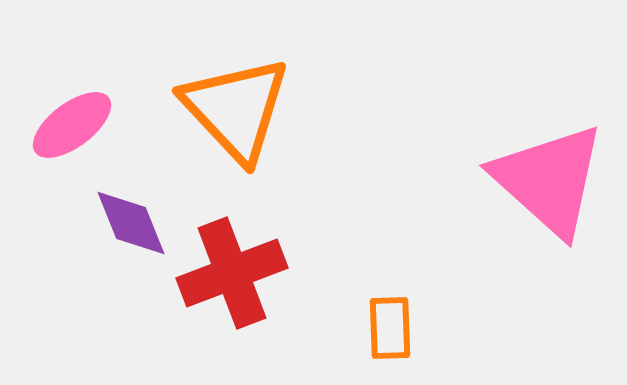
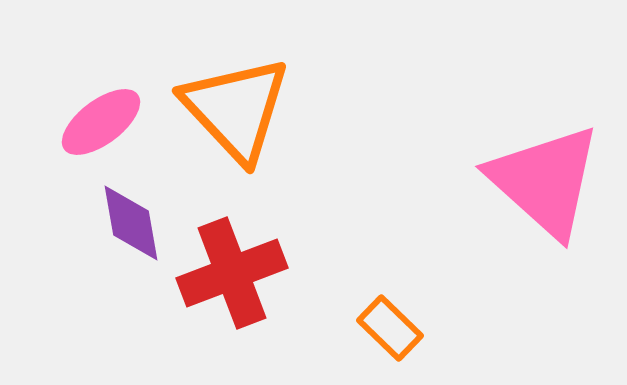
pink ellipse: moved 29 px right, 3 px up
pink triangle: moved 4 px left, 1 px down
purple diamond: rotated 12 degrees clockwise
orange rectangle: rotated 44 degrees counterclockwise
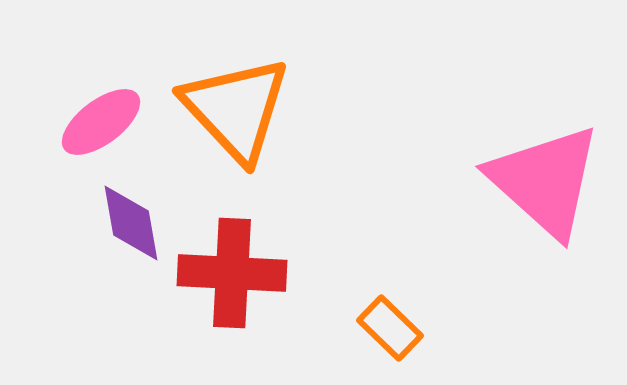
red cross: rotated 24 degrees clockwise
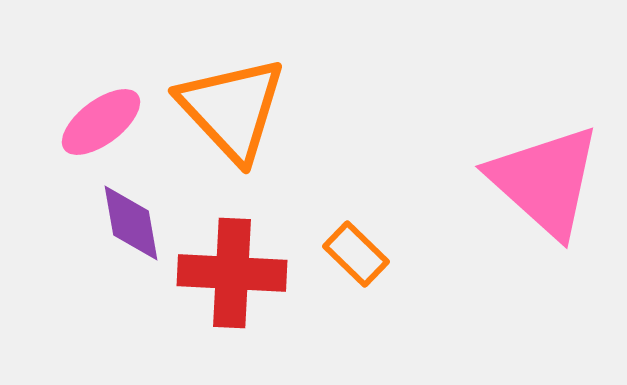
orange triangle: moved 4 px left
orange rectangle: moved 34 px left, 74 px up
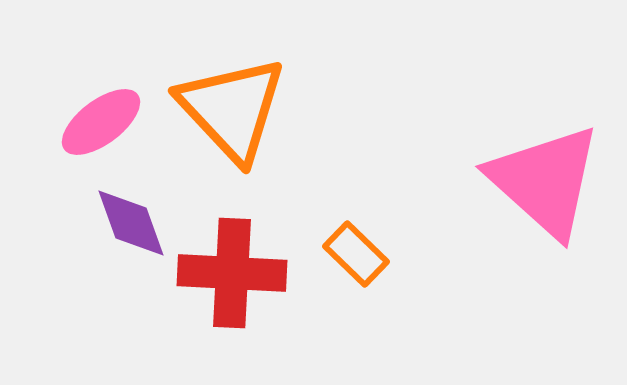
purple diamond: rotated 10 degrees counterclockwise
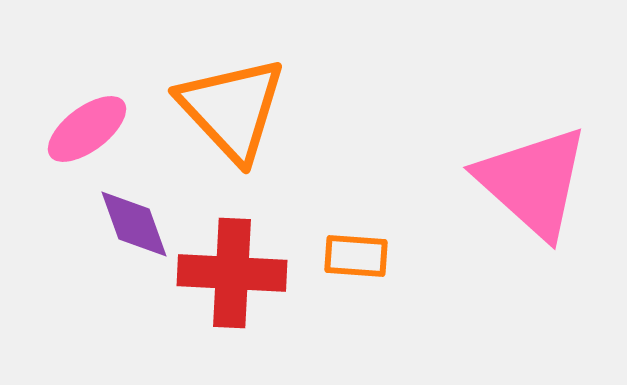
pink ellipse: moved 14 px left, 7 px down
pink triangle: moved 12 px left, 1 px down
purple diamond: moved 3 px right, 1 px down
orange rectangle: moved 2 px down; rotated 40 degrees counterclockwise
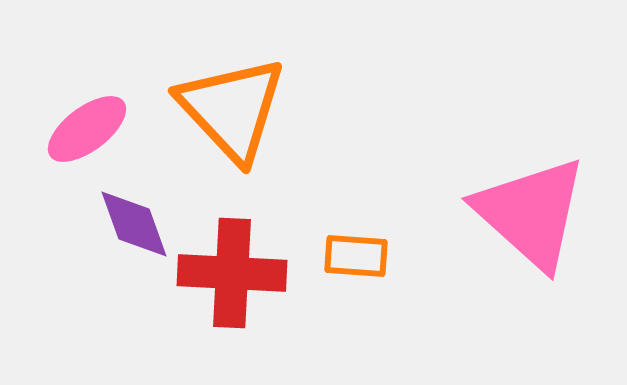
pink triangle: moved 2 px left, 31 px down
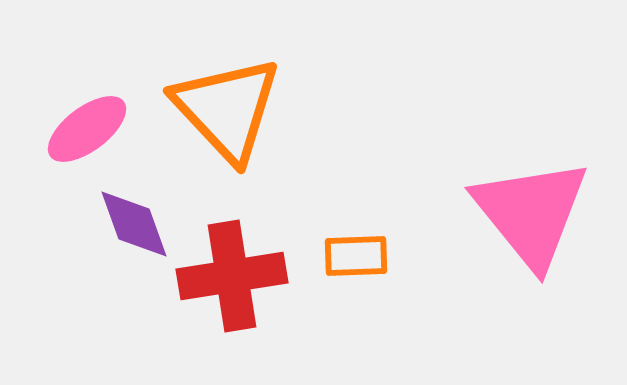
orange triangle: moved 5 px left
pink triangle: rotated 9 degrees clockwise
orange rectangle: rotated 6 degrees counterclockwise
red cross: moved 3 px down; rotated 12 degrees counterclockwise
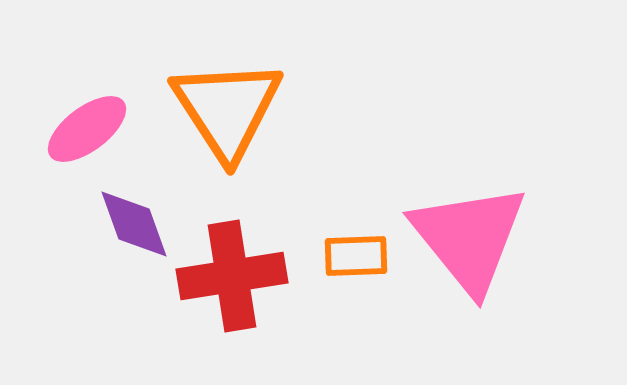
orange triangle: rotated 10 degrees clockwise
pink triangle: moved 62 px left, 25 px down
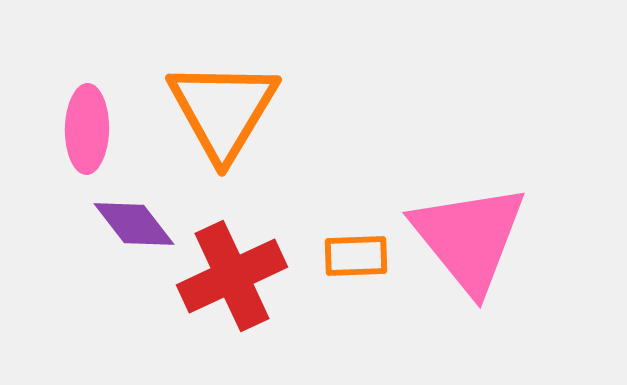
orange triangle: moved 4 px left, 1 px down; rotated 4 degrees clockwise
pink ellipse: rotated 52 degrees counterclockwise
purple diamond: rotated 18 degrees counterclockwise
red cross: rotated 16 degrees counterclockwise
